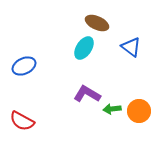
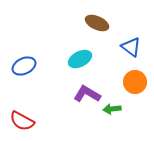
cyan ellipse: moved 4 px left, 11 px down; rotated 30 degrees clockwise
orange circle: moved 4 px left, 29 px up
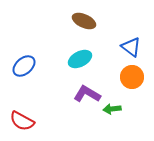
brown ellipse: moved 13 px left, 2 px up
blue ellipse: rotated 15 degrees counterclockwise
orange circle: moved 3 px left, 5 px up
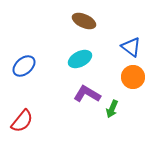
orange circle: moved 1 px right
green arrow: rotated 60 degrees counterclockwise
red semicircle: rotated 80 degrees counterclockwise
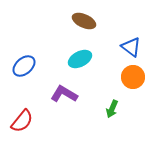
purple L-shape: moved 23 px left
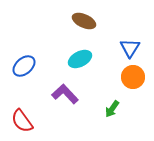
blue triangle: moved 1 px left, 1 px down; rotated 25 degrees clockwise
purple L-shape: moved 1 px right; rotated 16 degrees clockwise
green arrow: rotated 12 degrees clockwise
red semicircle: rotated 105 degrees clockwise
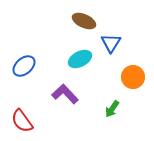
blue triangle: moved 19 px left, 5 px up
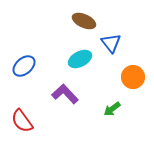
blue triangle: rotated 10 degrees counterclockwise
green arrow: rotated 18 degrees clockwise
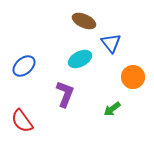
purple L-shape: rotated 64 degrees clockwise
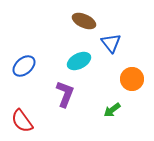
cyan ellipse: moved 1 px left, 2 px down
orange circle: moved 1 px left, 2 px down
green arrow: moved 1 px down
